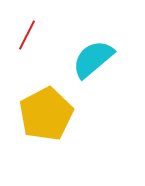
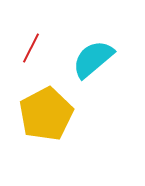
red line: moved 4 px right, 13 px down
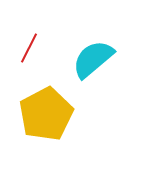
red line: moved 2 px left
